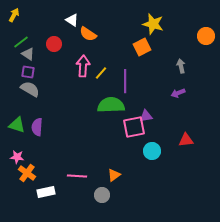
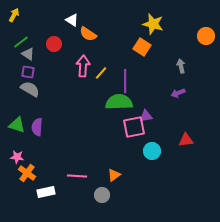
orange square: rotated 30 degrees counterclockwise
green semicircle: moved 8 px right, 3 px up
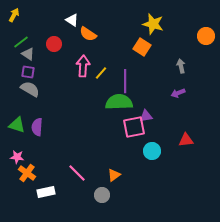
pink line: moved 3 px up; rotated 42 degrees clockwise
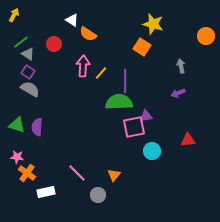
purple square: rotated 24 degrees clockwise
red triangle: moved 2 px right
orange triangle: rotated 16 degrees counterclockwise
gray circle: moved 4 px left
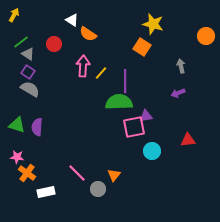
gray circle: moved 6 px up
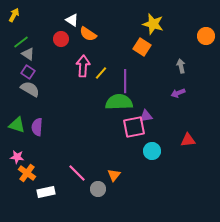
red circle: moved 7 px right, 5 px up
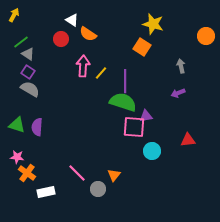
green semicircle: moved 4 px right; rotated 20 degrees clockwise
pink square: rotated 15 degrees clockwise
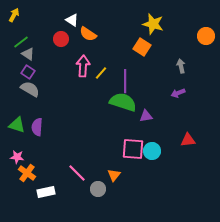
pink square: moved 1 px left, 22 px down
